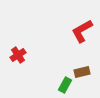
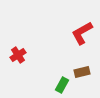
red L-shape: moved 2 px down
green rectangle: moved 3 px left
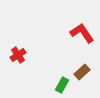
red L-shape: rotated 85 degrees clockwise
brown rectangle: rotated 28 degrees counterclockwise
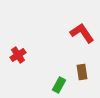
brown rectangle: rotated 56 degrees counterclockwise
green rectangle: moved 3 px left
